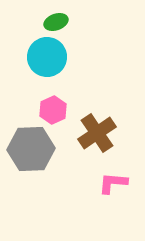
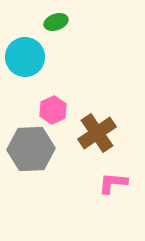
cyan circle: moved 22 px left
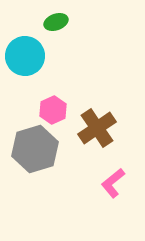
cyan circle: moved 1 px up
brown cross: moved 5 px up
gray hexagon: moved 4 px right; rotated 15 degrees counterclockwise
pink L-shape: rotated 44 degrees counterclockwise
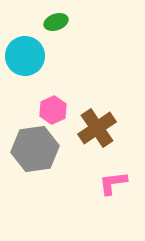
gray hexagon: rotated 9 degrees clockwise
pink L-shape: rotated 32 degrees clockwise
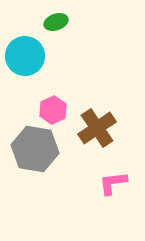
gray hexagon: rotated 18 degrees clockwise
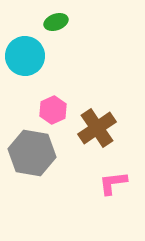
gray hexagon: moved 3 px left, 4 px down
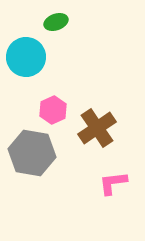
cyan circle: moved 1 px right, 1 px down
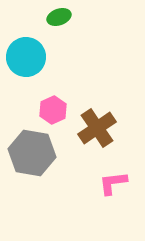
green ellipse: moved 3 px right, 5 px up
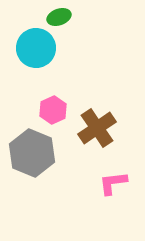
cyan circle: moved 10 px right, 9 px up
gray hexagon: rotated 12 degrees clockwise
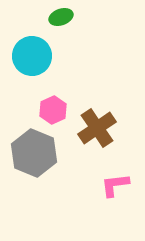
green ellipse: moved 2 px right
cyan circle: moved 4 px left, 8 px down
gray hexagon: moved 2 px right
pink L-shape: moved 2 px right, 2 px down
